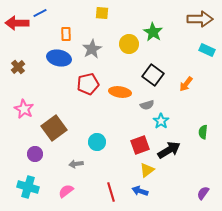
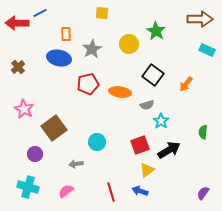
green star: moved 3 px right, 1 px up
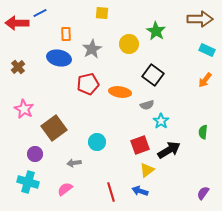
orange arrow: moved 19 px right, 4 px up
gray arrow: moved 2 px left, 1 px up
cyan cross: moved 5 px up
pink semicircle: moved 1 px left, 2 px up
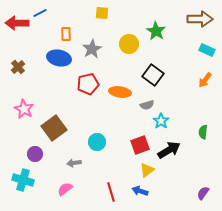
cyan cross: moved 5 px left, 2 px up
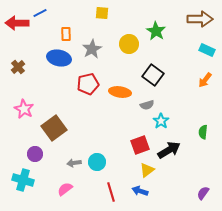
cyan circle: moved 20 px down
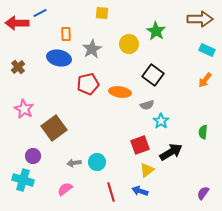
black arrow: moved 2 px right, 2 px down
purple circle: moved 2 px left, 2 px down
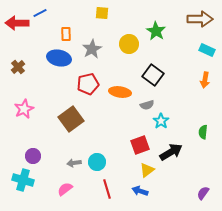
orange arrow: rotated 28 degrees counterclockwise
pink star: rotated 18 degrees clockwise
brown square: moved 17 px right, 9 px up
red line: moved 4 px left, 3 px up
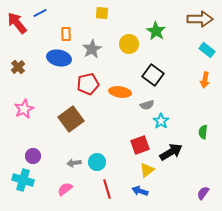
red arrow: rotated 50 degrees clockwise
cyan rectangle: rotated 14 degrees clockwise
